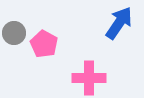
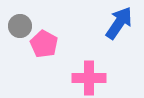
gray circle: moved 6 px right, 7 px up
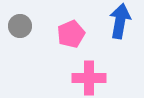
blue arrow: moved 1 px right, 2 px up; rotated 24 degrees counterclockwise
pink pentagon: moved 27 px right, 10 px up; rotated 20 degrees clockwise
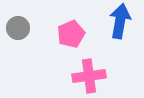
gray circle: moved 2 px left, 2 px down
pink cross: moved 2 px up; rotated 8 degrees counterclockwise
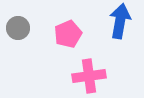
pink pentagon: moved 3 px left
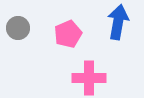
blue arrow: moved 2 px left, 1 px down
pink cross: moved 2 px down; rotated 8 degrees clockwise
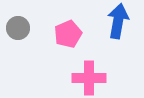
blue arrow: moved 1 px up
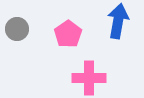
gray circle: moved 1 px left, 1 px down
pink pentagon: rotated 12 degrees counterclockwise
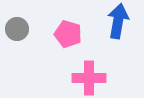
pink pentagon: rotated 20 degrees counterclockwise
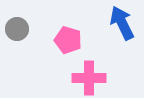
blue arrow: moved 4 px right, 2 px down; rotated 36 degrees counterclockwise
pink pentagon: moved 6 px down
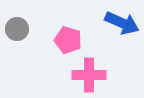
blue arrow: rotated 140 degrees clockwise
pink cross: moved 3 px up
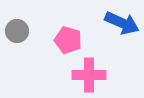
gray circle: moved 2 px down
